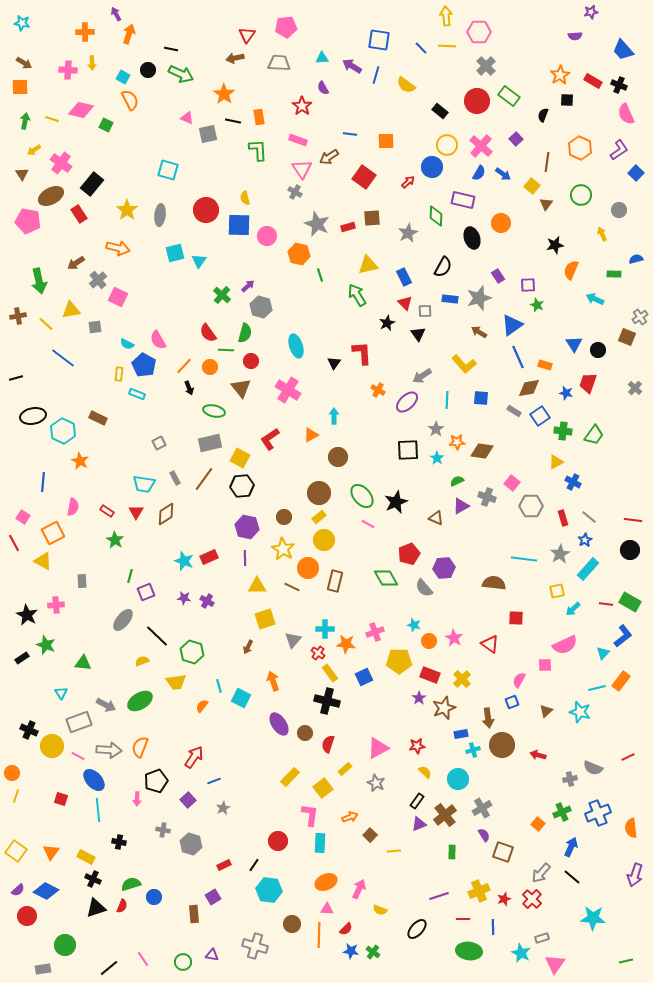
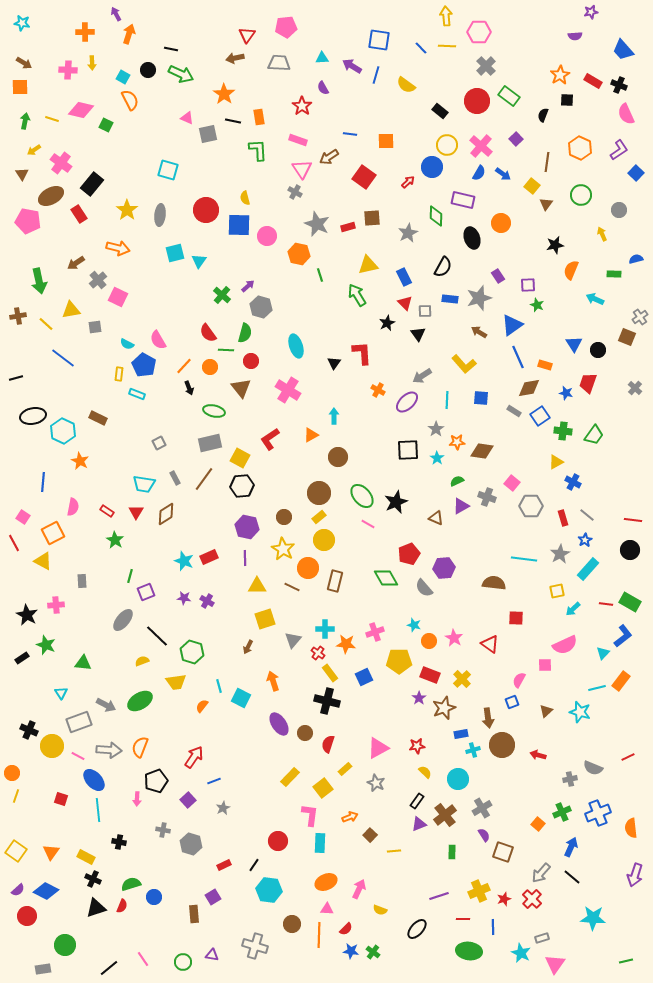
gray line at (589, 517): moved 2 px left, 2 px up
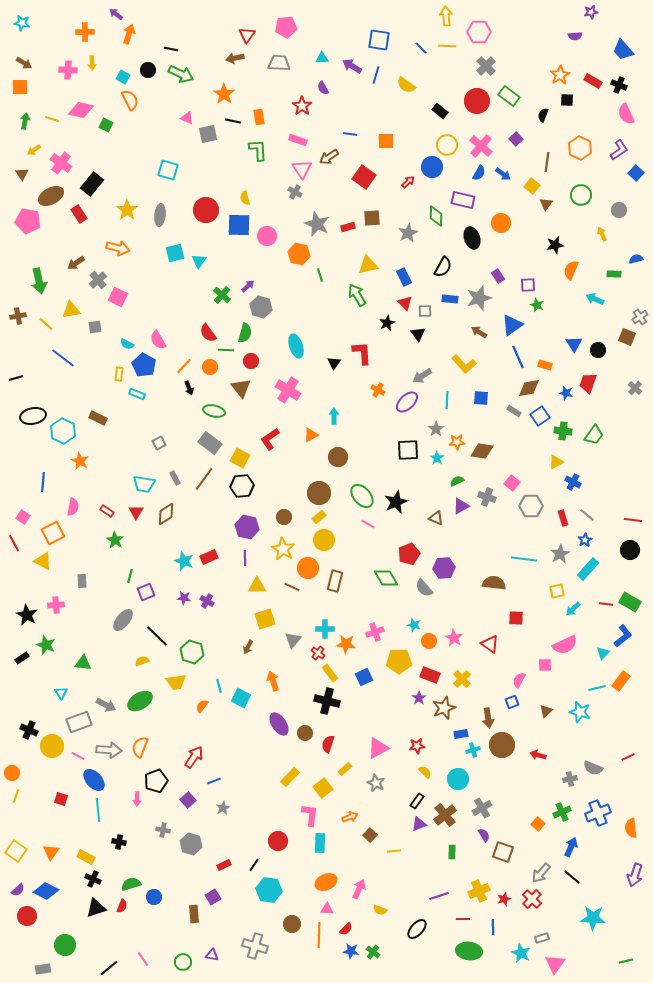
purple arrow at (116, 14): rotated 24 degrees counterclockwise
gray rectangle at (210, 443): rotated 50 degrees clockwise
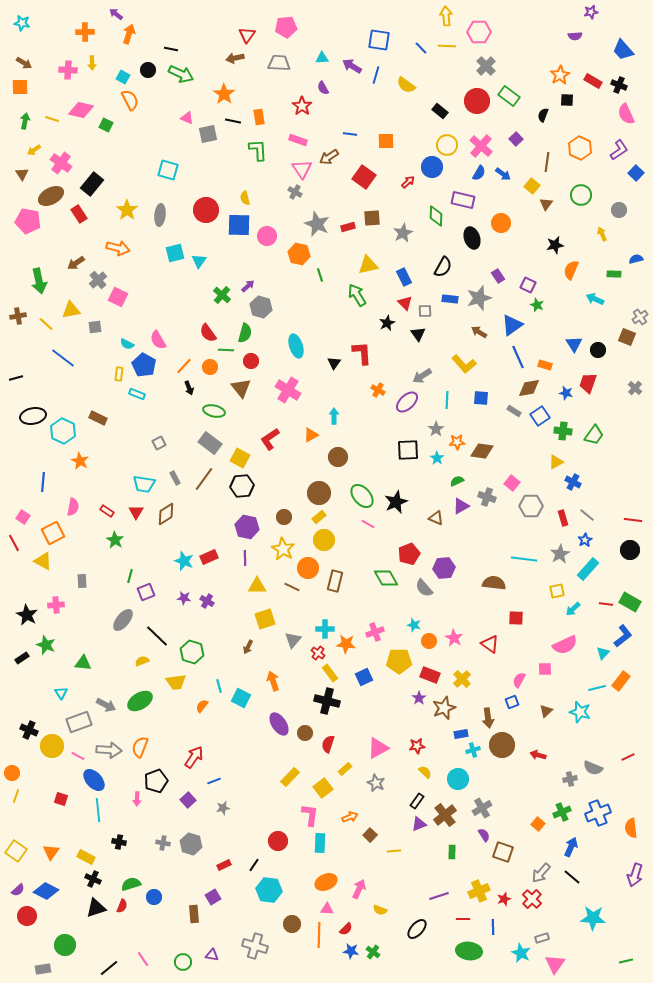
gray star at (408, 233): moved 5 px left
purple square at (528, 285): rotated 28 degrees clockwise
pink square at (545, 665): moved 4 px down
gray star at (223, 808): rotated 16 degrees clockwise
gray cross at (163, 830): moved 13 px down
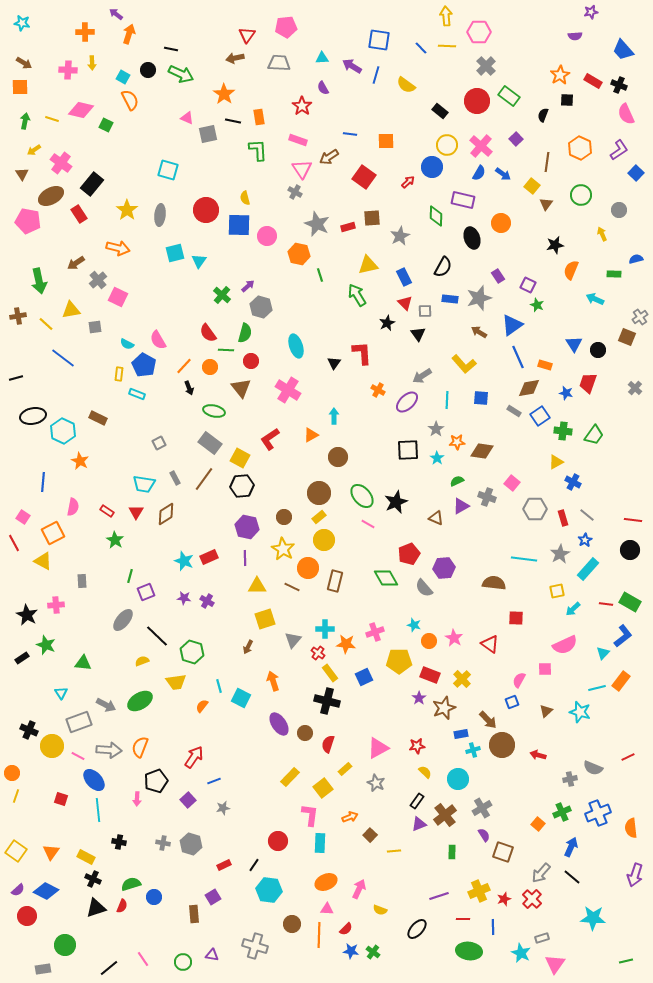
gray star at (403, 233): moved 3 px left, 3 px down
gray hexagon at (531, 506): moved 4 px right, 3 px down
brown arrow at (488, 718): moved 2 px down; rotated 36 degrees counterclockwise
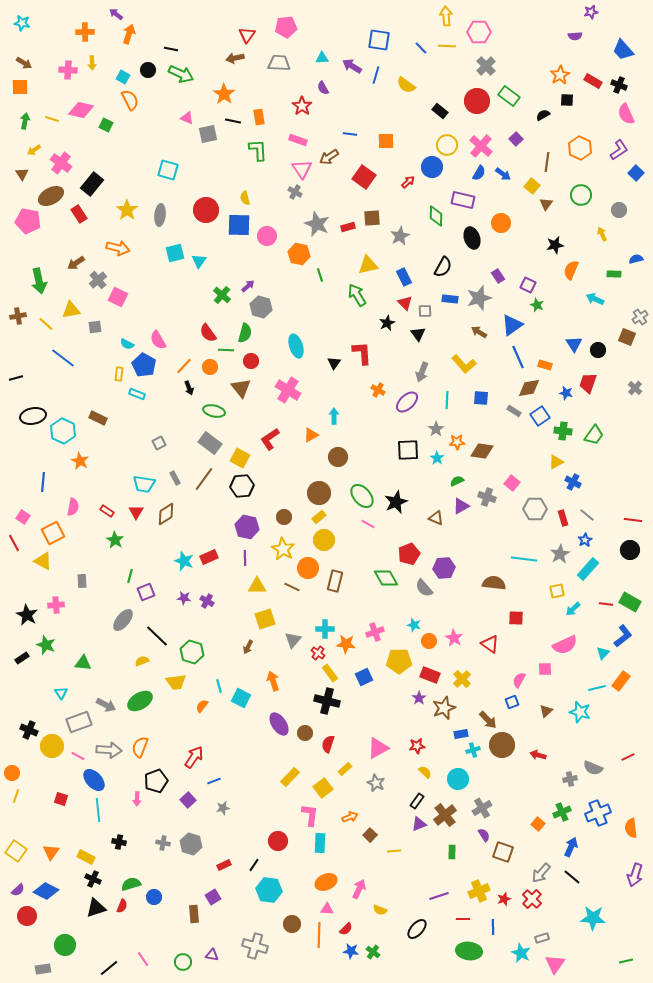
black semicircle at (543, 115): rotated 40 degrees clockwise
gray arrow at (422, 376): moved 4 px up; rotated 36 degrees counterclockwise
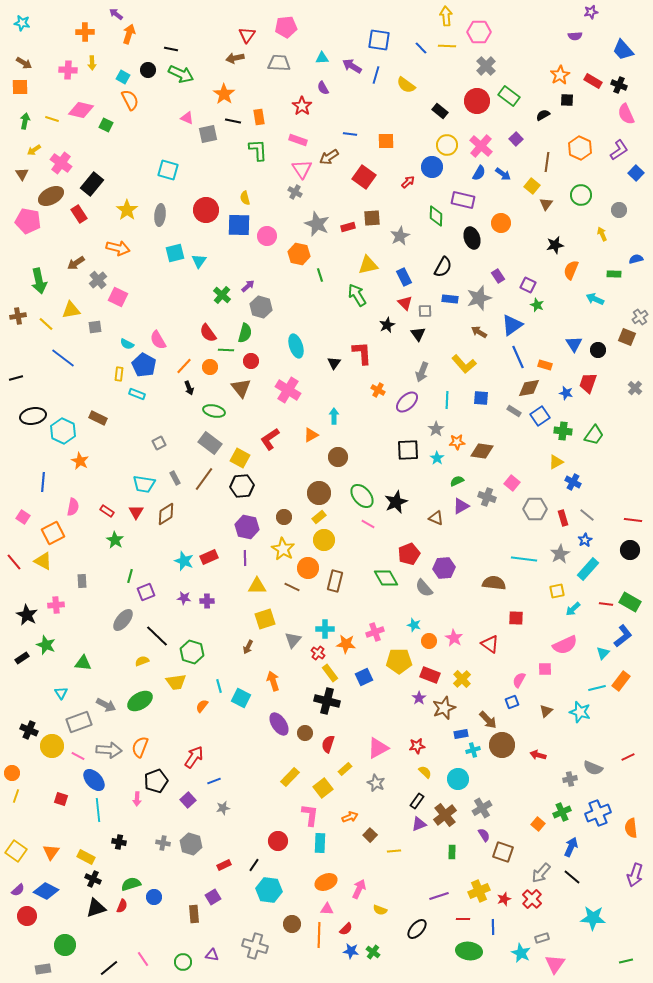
black star at (387, 323): moved 2 px down
red line at (14, 543): moved 19 px down; rotated 12 degrees counterclockwise
purple cross at (207, 601): rotated 32 degrees counterclockwise
